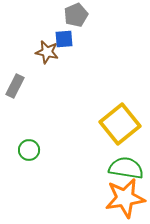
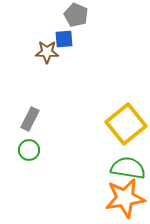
gray pentagon: rotated 25 degrees counterclockwise
brown star: rotated 10 degrees counterclockwise
gray rectangle: moved 15 px right, 33 px down
yellow square: moved 6 px right
green semicircle: moved 2 px right
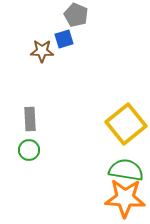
blue square: rotated 12 degrees counterclockwise
brown star: moved 5 px left, 1 px up
gray rectangle: rotated 30 degrees counterclockwise
green semicircle: moved 2 px left, 2 px down
orange star: rotated 12 degrees clockwise
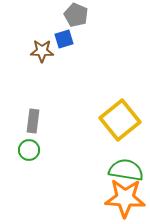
gray rectangle: moved 3 px right, 2 px down; rotated 10 degrees clockwise
yellow square: moved 6 px left, 4 px up
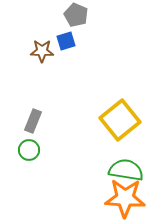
blue square: moved 2 px right, 2 px down
gray rectangle: rotated 15 degrees clockwise
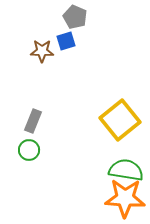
gray pentagon: moved 1 px left, 2 px down
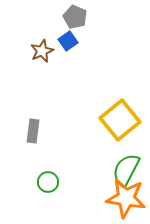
blue square: moved 2 px right; rotated 18 degrees counterclockwise
brown star: rotated 25 degrees counterclockwise
gray rectangle: moved 10 px down; rotated 15 degrees counterclockwise
green circle: moved 19 px right, 32 px down
green semicircle: rotated 72 degrees counterclockwise
orange star: moved 1 px right; rotated 6 degrees clockwise
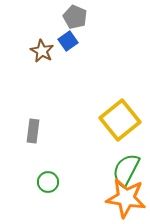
brown star: rotated 20 degrees counterclockwise
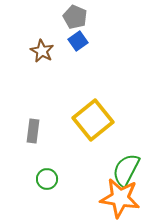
blue square: moved 10 px right
yellow square: moved 27 px left
green circle: moved 1 px left, 3 px up
orange star: moved 6 px left
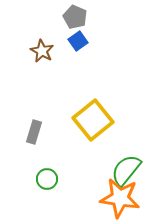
gray rectangle: moved 1 px right, 1 px down; rotated 10 degrees clockwise
green semicircle: rotated 12 degrees clockwise
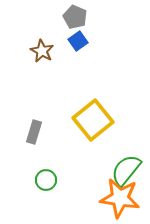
green circle: moved 1 px left, 1 px down
